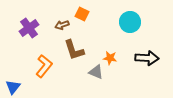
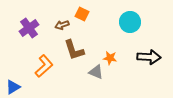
black arrow: moved 2 px right, 1 px up
orange L-shape: rotated 10 degrees clockwise
blue triangle: rotated 21 degrees clockwise
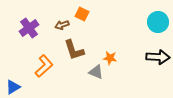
cyan circle: moved 28 px right
black arrow: moved 9 px right
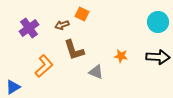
orange star: moved 11 px right, 2 px up
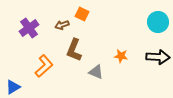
brown L-shape: rotated 40 degrees clockwise
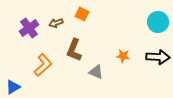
brown arrow: moved 6 px left, 2 px up
orange star: moved 2 px right
orange L-shape: moved 1 px left, 1 px up
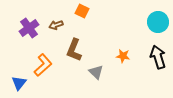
orange square: moved 3 px up
brown arrow: moved 2 px down
black arrow: rotated 110 degrees counterclockwise
gray triangle: rotated 21 degrees clockwise
blue triangle: moved 6 px right, 4 px up; rotated 21 degrees counterclockwise
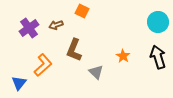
orange star: rotated 24 degrees clockwise
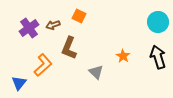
orange square: moved 3 px left, 5 px down
brown arrow: moved 3 px left
brown L-shape: moved 5 px left, 2 px up
